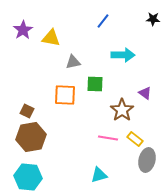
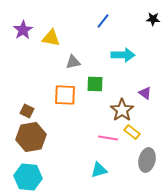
yellow rectangle: moved 3 px left, 7 px up
cyan triangle: moved 5 px up
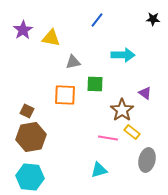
blue line: moved 6 px left, 1 px up
cyan hexagon: moved 2 px right
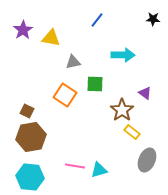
orange square: rotated 30 degrees clockwise
pink line: moved 33 px left, 28 px down
gray ellipse: rotated 10 degrees clockwise
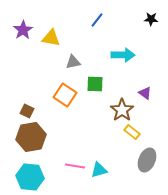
black star: moved 2 px left
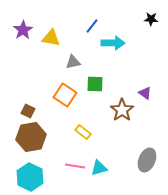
blue line: moved 5 px left, 6 px down
cyan arrow: moved 10 px left, 12 px up
brown square: moved 1 px right
yellow rectangle: moved 49 px left
cyan triangle: moved 2 px up
cyan hexagon: rotated 20 degrees clockwise
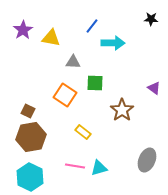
gray triangle: rotated 14 degrees clockwise
green square: moved 1 px up
purple triangle: moved 9 px right, 5 px up
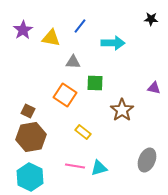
blue line: moved 12 px left
purple triangle: rotated 24 degrees counterclockwise
